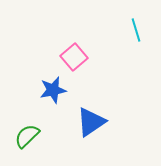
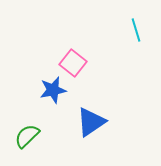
pink square: moved 1 px left, 6 px down; rotated 12 degrees counterclockwise
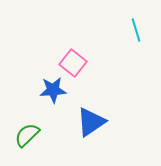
blue star: rotated 8 degrees clockwise
green semicircle: moved 1 px up
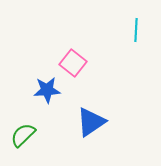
cyan line: rotated 20 degrees clockwise
blue star: moved 6 px left
green semicircle: moved 4 px left
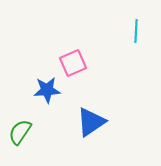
cyan line: moved 1 px down
pink square: rotated 28 degrees clockwise
green semicircle: moved 3 px left, 3 px up; rotated 12 degrees counterclockwise
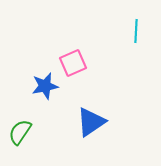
blue star: moved 2 px left, 4 px up; rotated 8 degrees counterclockwise
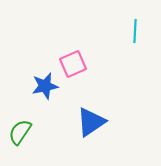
cyan line: moved 1 px left
pink square: moved 1 px down
